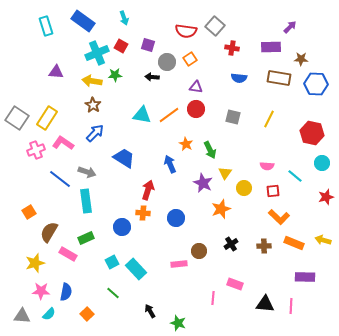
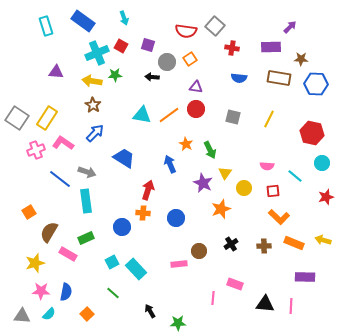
green star at (178, 323): rotated 21 degrees counterclockwise
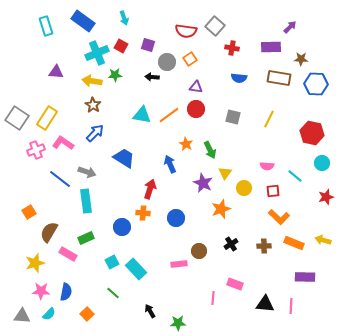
red arrow at (148, 190): moved 2 px right, 1 px up
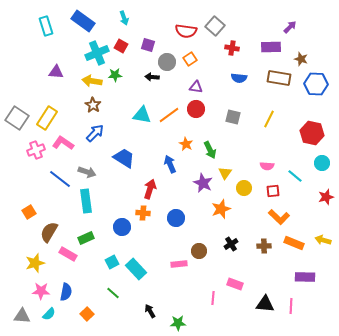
brown star at (301, 59): rotated 16 degrees clockwise
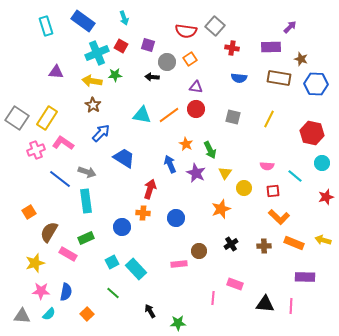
blue arrow at (95, 133): moved 6 px right
purple star at (203, 183): moved 7 px left, 10 px up
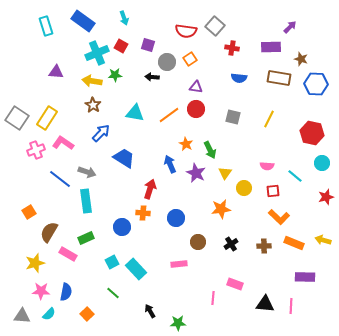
cyan triangle at (142, 115): moved 7 px left, 2 px up
orange star at (221, 209): rotated 12 degrees clockwise
brown circle at (199, 251): moved 1 px left, 9 px up
